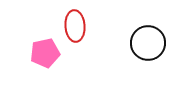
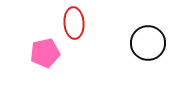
red ellipse: moved 1 px left, 3 px up
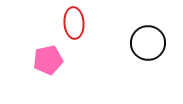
pink pentagon: moved 3 px right, 7 px down
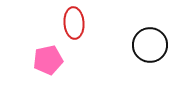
black circle: moved 2 px right, 2 px down
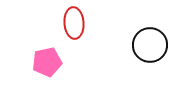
pink pentagon: moved 1 px left, 2 px down
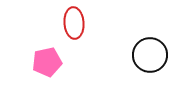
black circle: moved 10 px down
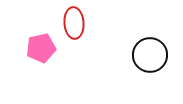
pink pentagon: moved 6 px left, 14 px up
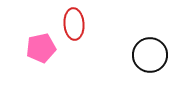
red ellipse: moved 1 px down
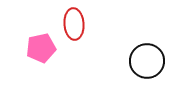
black circle: moved 3 px left, 6 px down
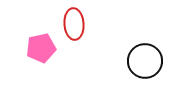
black circle: moved 2 px left
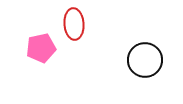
black circle: moved 1 px up
